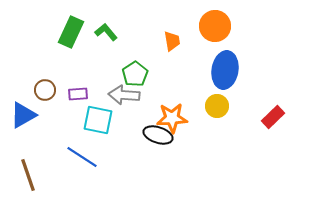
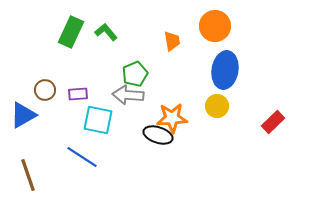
green pentagon: rotated 10 degrees clockwise
gray arrow: moved 4 px right
red rectangle: moved 5 px down
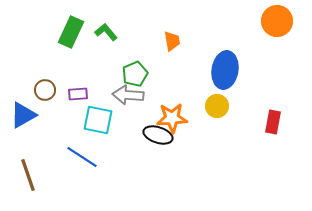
orange circle: moved 62 px right, 5 px up
red rectangle: rotated 35 degrees counterclockwise
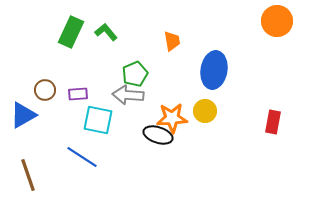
blue ellipse: moved 11 px left
yellow circle: moved 12 px left, 5 px down
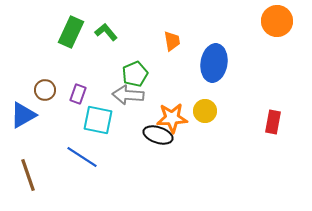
blue ellipse: moved 7 px up
purple rectangle: rotated 66 degrees counterclockwise
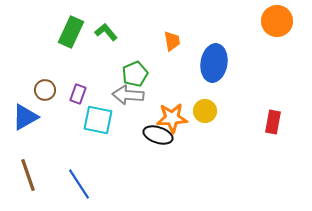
blue triangle: moved 2 px right, 2 px down
blue line: moved 3 px left, 27 px down; rotated 24 degrees clockwise
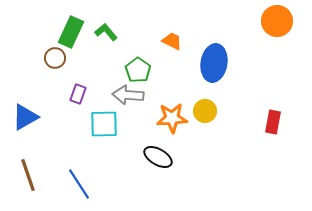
orange trapezoid: rotated 55 degrees counterclockwise
green pentagon: moved 3 px right, 4 px up; rotated 15 degrees counterclockwise
brown circle: moved 10 px right, 32 px up
cyan square: moved 6 px right, 4 px down; rotated 12 degrees counterclockwise
black ellipse: moved 22 px down; rotated 12 degrees clockwise
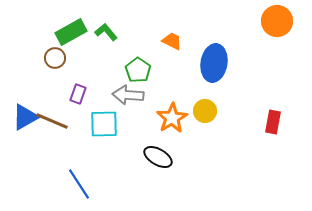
green rectangle: rotated 36 degrees clockwise
orange star: rotated 28 degrees counterclockwise
brown line: moved 24 px right, 54 px up; rotated 48 degrees counterclockwise
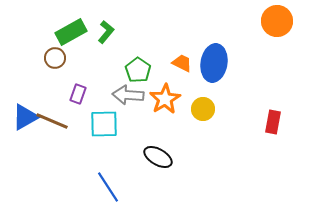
green L-shape: rotated 80 degrees clockwise
orange trapezoid: moved 10 px right, 22 px down
yellow circle: moved 2 px left, 2 px up
orange star: moved 7 px left, 19 px up
blue line: moved 29 px right, 3 px down
